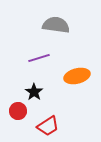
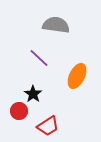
purple line: rotated 60 degrees clockwise
orange ellipse: rotated 50 degrees counterclockwise
black star: moved 1 px left, 2 px down
red circle: moved 1 px right
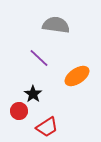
orange ellipse: rotated 30 degrees clockwise
red trapezoid: moved 1 px left, 1 px down
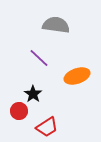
orange ellipse: rotated 15 degrees clockwise
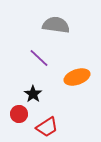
orange ellipse: moved 1 px down
red circle: moved 3 px down
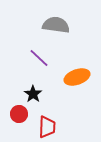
red trapezoid: rotated 55 degrees counterclockwise
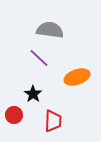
gray semicircle: moved 6 px left, 5 px down
red circle: moved 5 px left, 1 px down
red trapezoid: moved 6 px right, 6 px up
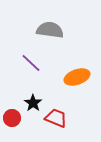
purple line: moved 8 px left, 5 px down
black star: moved 9 px down
red circle: moved 2 px left, 3 px down
red trapezoid: moved 3 px right, 3 px up; rotated 70 degrees counterclockwise
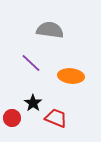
orange ellipse: moved 6 px left, 1 px up; rotated 25 degrees clockwise
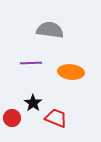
purple line: rotated 45 degrees counterclockwise
orange ellipse: moved 4 px up
